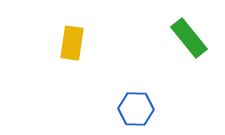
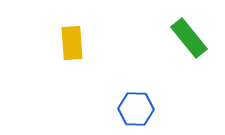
yellow rectangle: rotated 12 degrees counterclockwise
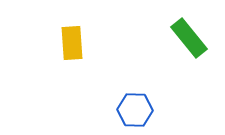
blue hexagon: moved 1 px left, 1 px down
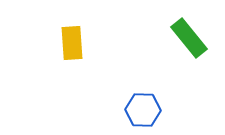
blue hexagon: moved 8 px right
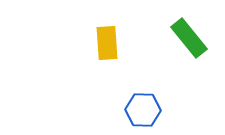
yellow rectangle: moved 35 px right
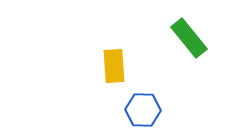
yellow rectangle: moved 7 px right, 23 px down
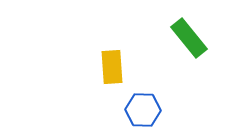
yellow rectangle: moved 2 px left, 1 px down
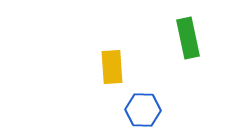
green rectangle: moved 1 px left; rotated 27 degrees clockwise
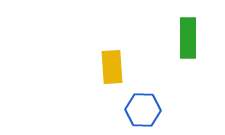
green rectangle: rotated 12 degrees clockwise
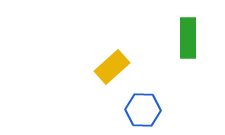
yellow rectangle: rotated 52 degrees clockwise
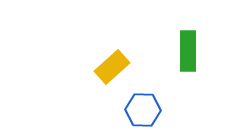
green rectangle: moved 13 px down
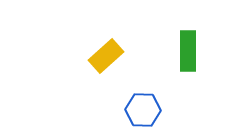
yellow rectangle: moved 6 px left, 11 px up
